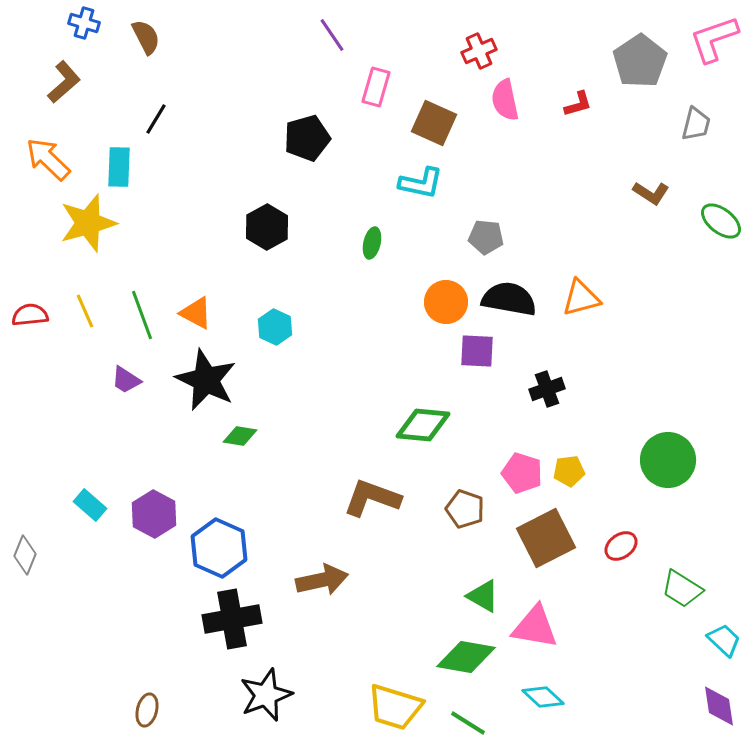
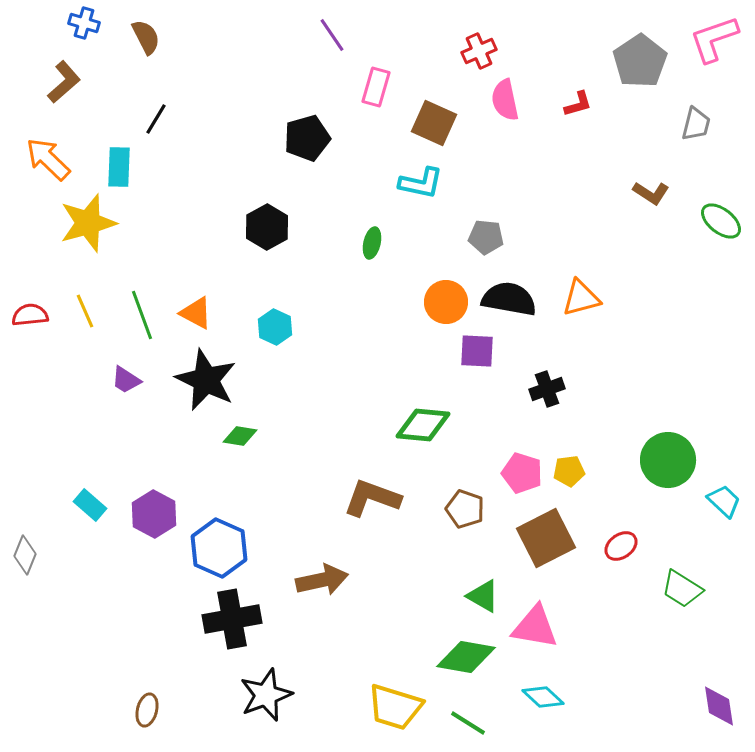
cyan trapezoid at (724, 640): moved 139 px up
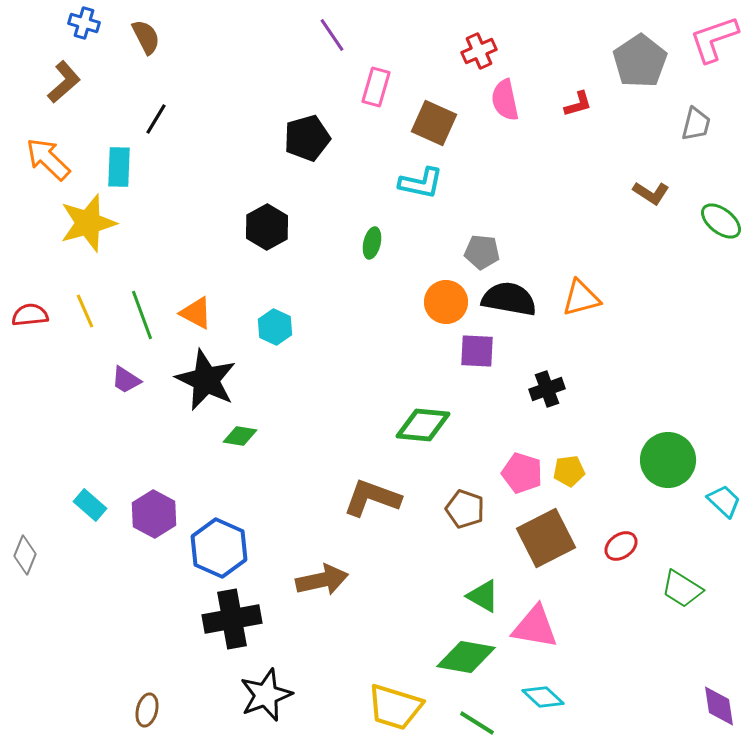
gray pentagon at (486, 237): moved 4 px left, 15 px down
green line at (468, 723): moved 9 px right
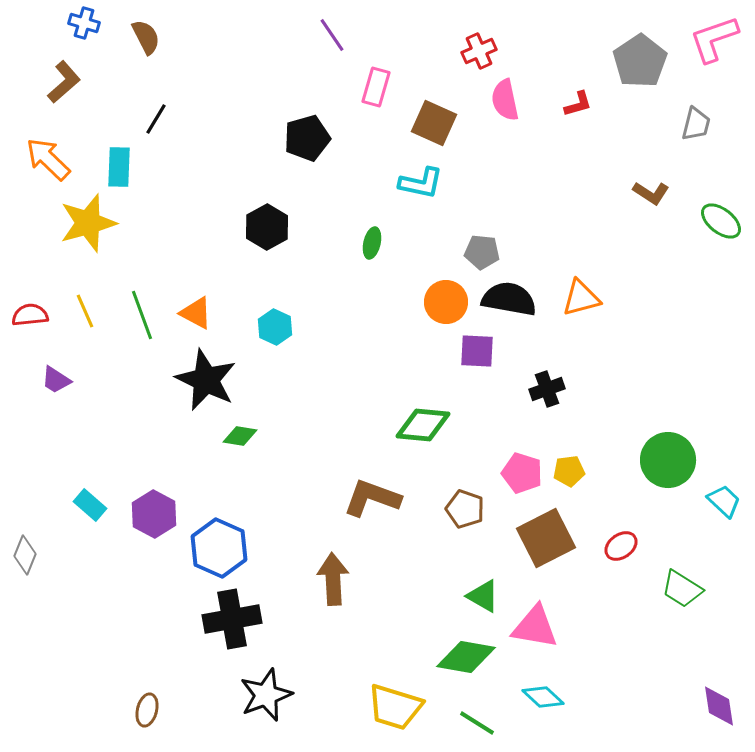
purple trapezoid at (126, 380): moved 70 px left
brown arrow at (322, 580): moved 11 px right, 1 px up; rotated 81 degrees counterclockwise
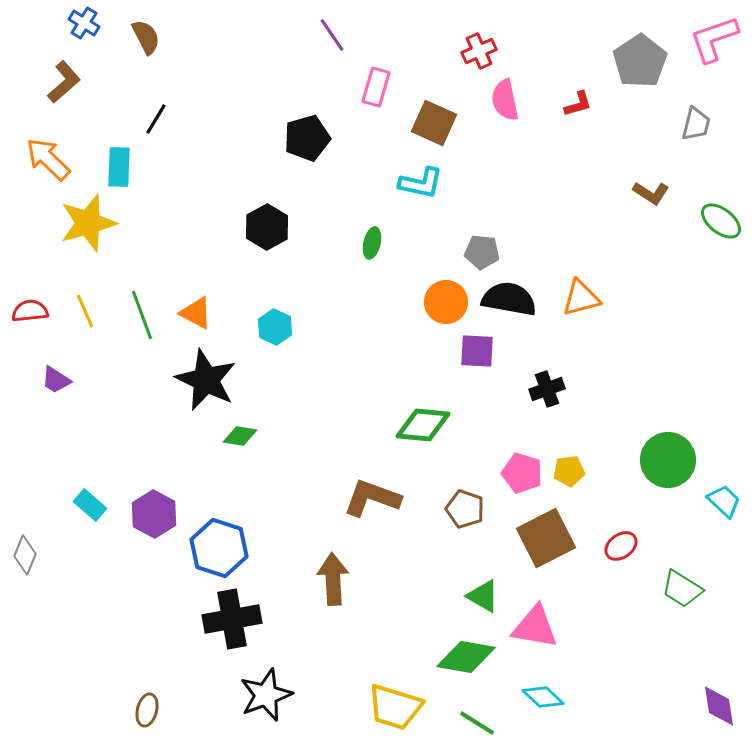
blue cross at (84, 23): rotated 16 degrees clockwise
red semicircle at (30, 315): moved 4 px up
blue hexagon at (219, 548): rotated 6 degrees counterclockwise
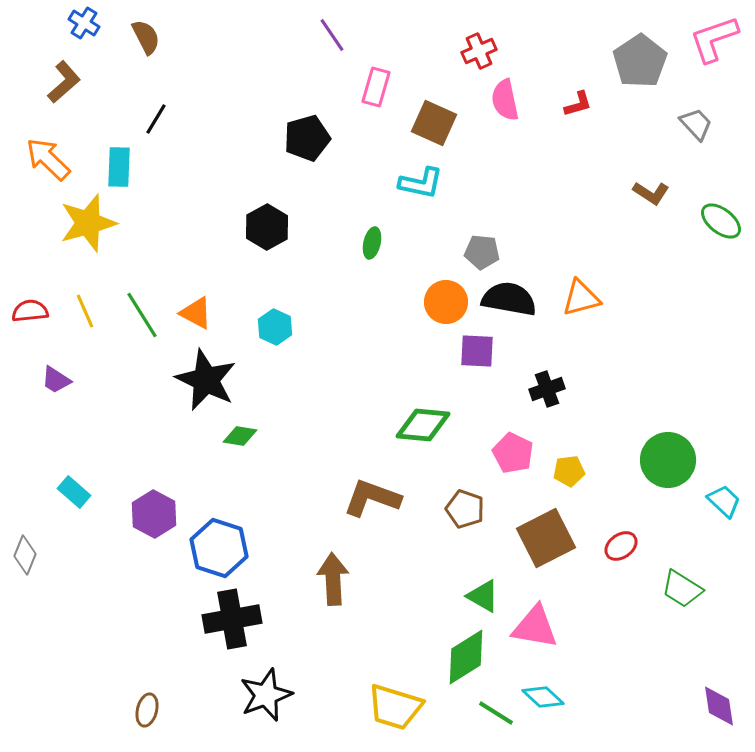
gray trapezoid at (696, 124): rotated 57 degrees counterclockwise
green line at (142, 315): rotated 12 degrees counterclockwise
pink pentagon at (522, 473): moved 9 px left, 20 px up; rotated 9 degrees clockwise
cyan rectangle at (90, 505): moved 16 px left, 13 px up
green diamond at (466, 657): rotated 42 degrees counterclockwise
green line at (477, 723): moved 19 px right, 10 px up
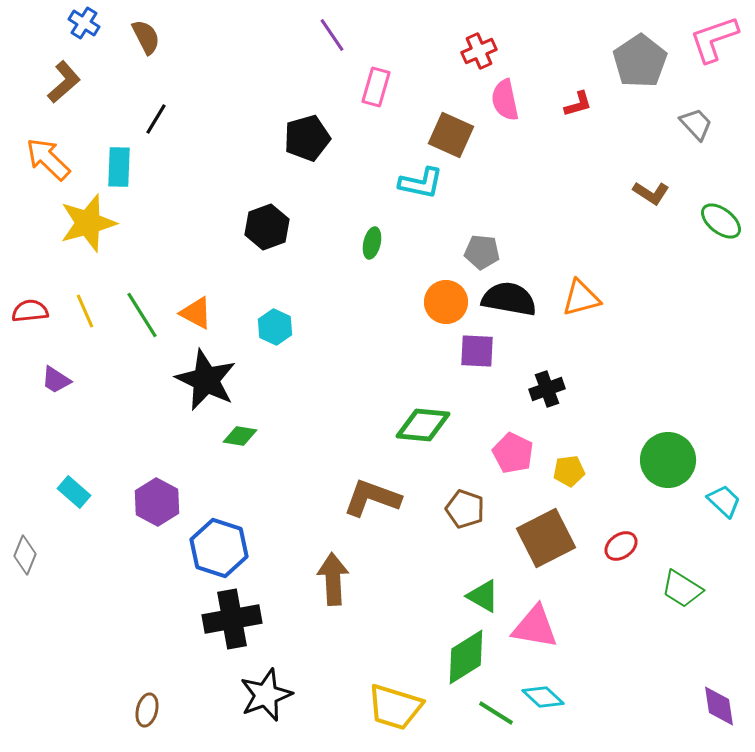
brown square at (434, 123): moved 17 px right, 12 px down
black hexagon at (267, 227): rotated 9 degrees clockwise
purple hexagon at (154, 514): moved 3 px right, 12 px up
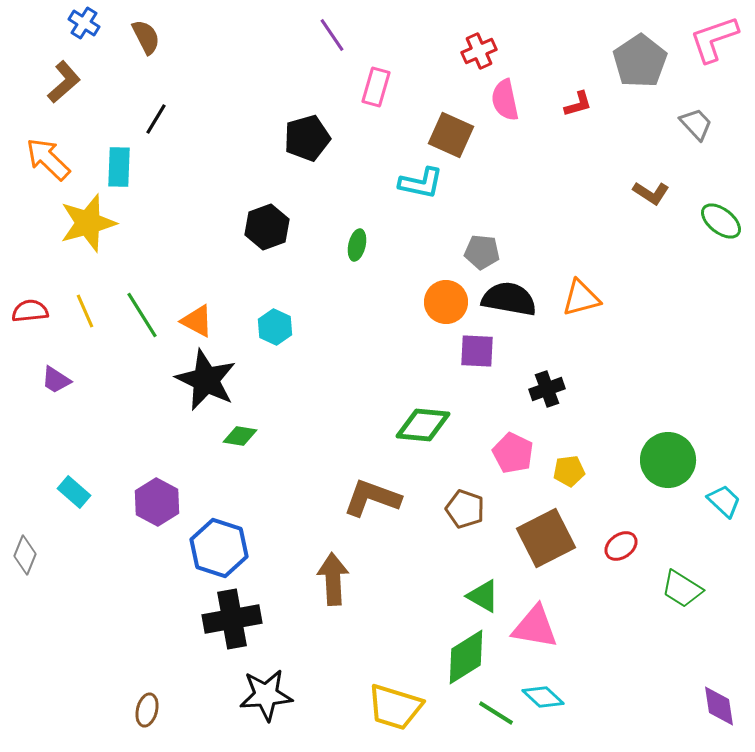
green ellipse at (372, 243): moved 15 px left, 2 px down
orange triangle at (196, 313): moved 1 px right, 8 px down
black star at (266, 695): rotated 16 degrees clockwise
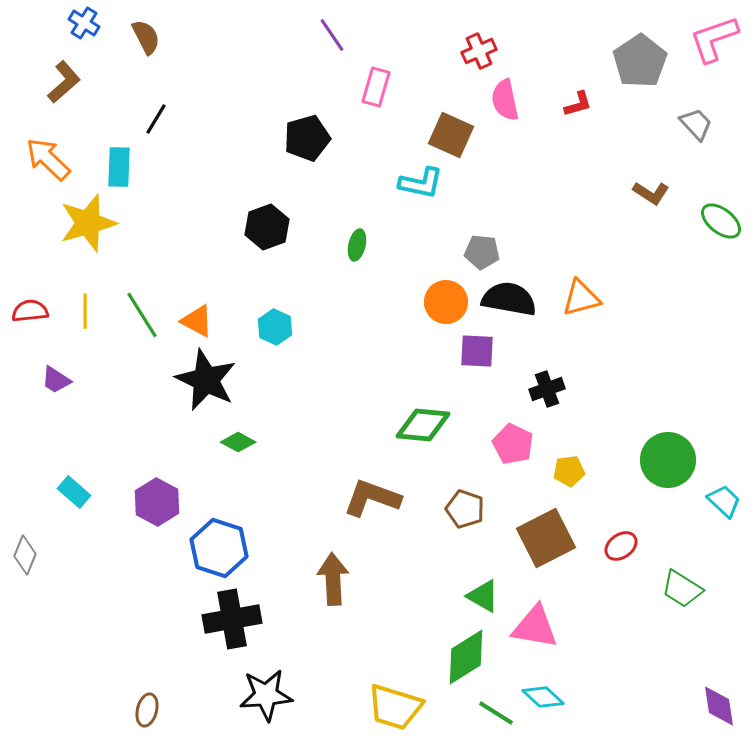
yellow line at (85, 311): rotated 24 degrees clockwise
green diamond at (240, 436): moved 2 px left, 6 px down; rotated 20 degrees clockwise
pink pentagon at (513, 453): moved 9 px up
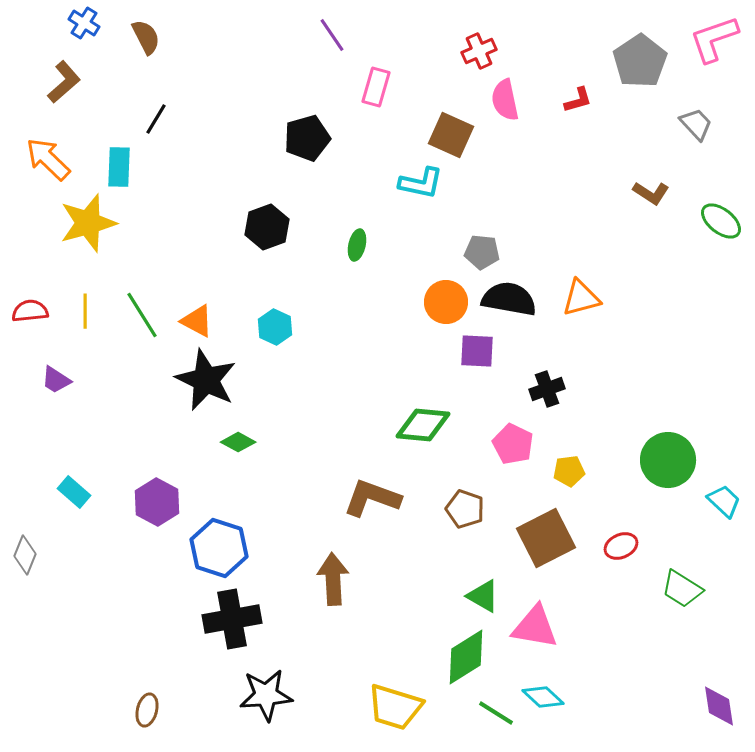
red L-shape at (578, 104): moved 4 px up
red ellipse at (621, 546): rotated 12 degrees clockwise
